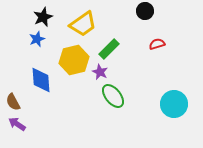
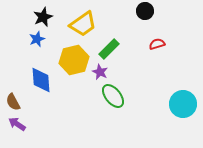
cyan circle: moved 9 px right
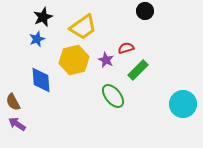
yellow trapezoid: moved 3 px down
red semicircle: moved 31 px left, 4 px down
green rectangle: moved 29 px right, 21 px down
purple star: moved 6 px right, 12 px up
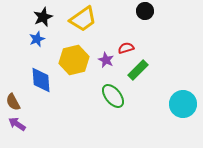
yellow trapezoid: moved 8 px up
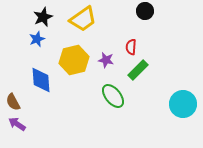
red semicircle: moved 5 px right, 1 px up; rotated 70 degrees counterclockwise
purple star: rotated 14 degrees counterclockwise
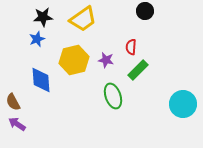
black star: rotated 18 degrees clockwise
green ellipse: rotated 20 degrees clockwise
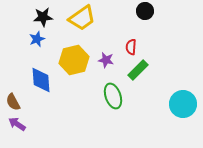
yellow trapezoid: moved 1 px left, 1 px up
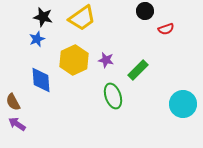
black star: rotated 18 degrees clockwise
red semicircle: moved 35 px right, 18 px up; rotated 112 degrees counterclockwise
yellow hexagon: rotated 12 degrees counterclockwise
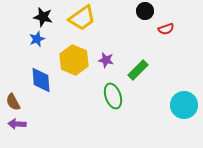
yellow hexagon: rotated 12 degrees counterclockwise
cyan circle: moved 1 px right, 1 px down
purple arrow: rotated 30 degrees counterclockwise
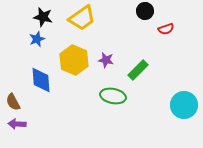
green ellipse: rotated 60 degrees counterclockwise
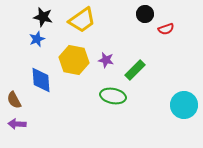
black circle: moved 3 px down
yellow trapezoid: moved 2 px down
yellow hexagon: rotated 12 degrees counterclockwise
green rectangle: moved 3 px left
brown semicircle: moved 1 px right, 2 px up
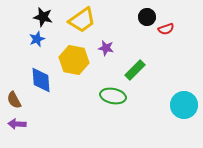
black circle: moved 2 px right, 3 px down
purple star: moved 12 px up
